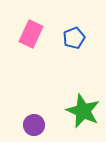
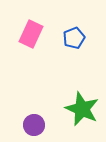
green star: moved 1 px left, 2 px up
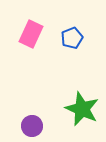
blue pentagon: moved 2 px left
purple circle: moved 2 px left, 1 px down
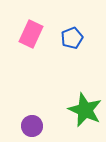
green star: moved 3 px right, 1 px down
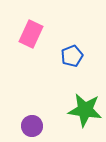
blue pentagon: moved 18 px down
green star: rotated 16 degrees counterclockwise
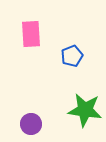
pink rectangle: rotated 28 degrees counterclockwise
purple circle: moved 1 px left, 2 px up
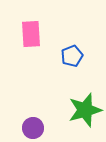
green star: rotated 24 degrees counterclockwise
purple circle: moved 2 px right, 4 px down
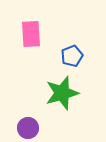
green star: moved 23 px left, 17 px up
purple circle: moved 5 px left
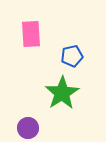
blue pentagon: rotated 10 degrees clockwise
green star: rotated 16 degrees counterclockwise
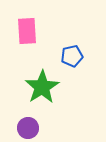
pink rectangle: moved 4 px left, 3 px up
green star: moved 20 px left, 6 px up
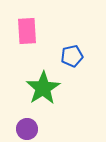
green star: moved 1 px right, 1 px down
purple circle: moved 1 px left, 1 px down
